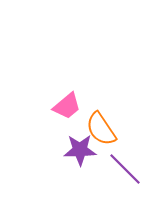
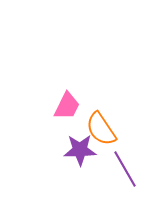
pink trapezoid: rotated 24 degrees counterclockwise
purple line: rotated 15 degrees clockwise
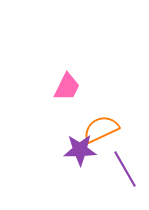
pink trapezoid: moved 19 px up
orange semicircle: rotated 99 degrees clockwise
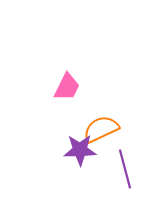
purple line: rotated 15 degrees clockwise
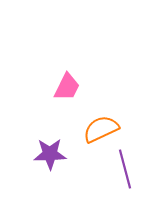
purple star: moved 30 px left, 4 px down
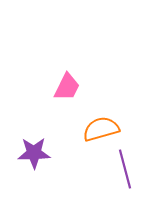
orange semicircle: rotated 9 degrees clockwise
purple star: moved 16 px left, 1 px up
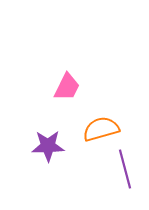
purple star: moved 14 px right, 7 px up
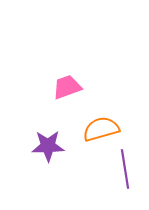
pink trapezoid: rotated 136 degrees counterclockwise
purple line: rotated 6 degrees clockwise
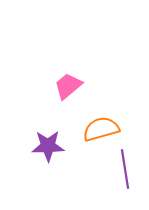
pink trapezoid: moved 1 px right, 1 px up; rotated 20 degrees counterclockwise
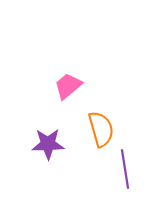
orange semicircle: rotated 90 degrees clockwise
purple star: moved 2 px up
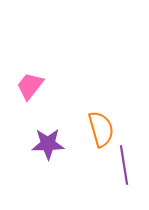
pink trapezoid: moved 38 px left; rotated 12 degrees counterclockwise
purple line: moved 1 px left, 4 px up
